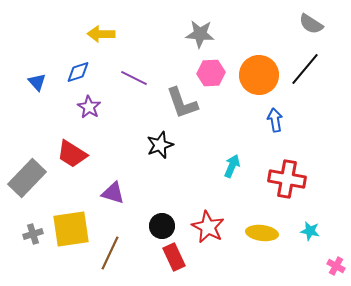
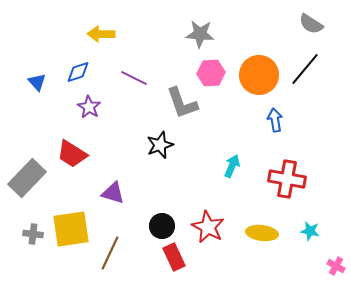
gray cross: rotated 24 degrees clockwise
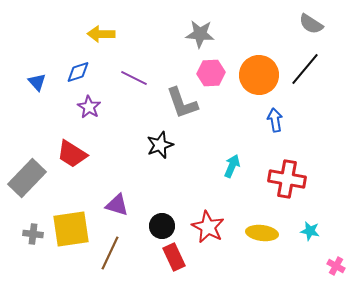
purple triangle: moved 4 px right, 12 px down
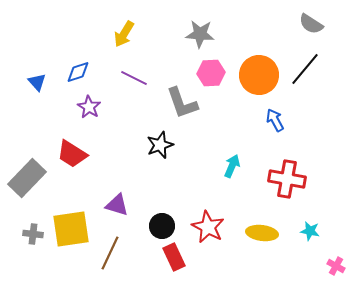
yellow arrow: moved 23 px right; rotated 60 degrees counterclockwise
blue arrow: rotated 20 degrees counterclockwise
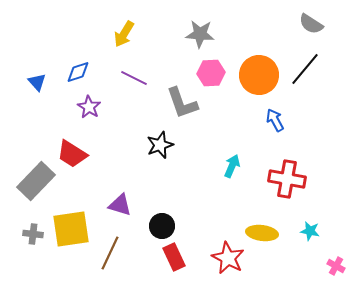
gray rectangle: moved 9 px right, 3 px down
purple triangle: moved 3 px right
red star: moved 20 px right, 31 px down
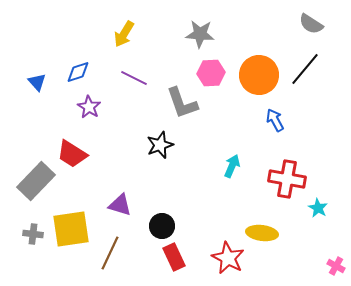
cyan star: moved 8 px right, 23 px up; rotated 18 degrees clockwise
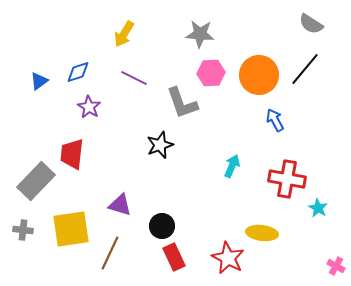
blue triangle: moved 2 px right, 1 px up; rotated 36 degrees clockwise
red trapezoid: rotated 64 degrees clockwise
gray cross: moved 10 px left, 4 px up
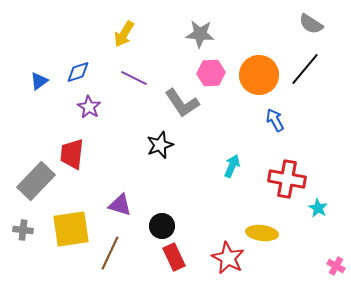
gray L-shape: rotated 15 degrees counterclockwise
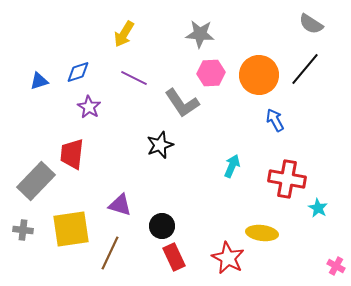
blue triangle: rotated 18 degrees clockwise
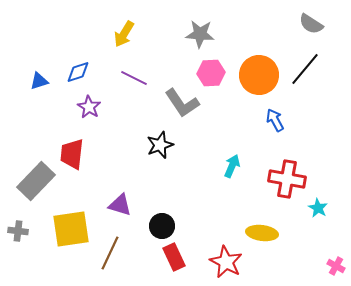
gray cross: moved 5 px left, 1 px down
red star: moved 2 px left, 4 px down
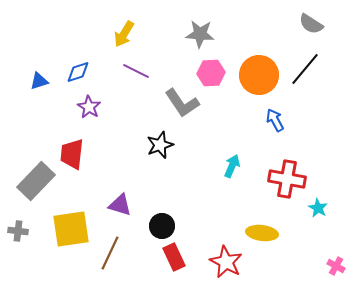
purple line: moved 2 px right, 7 px up
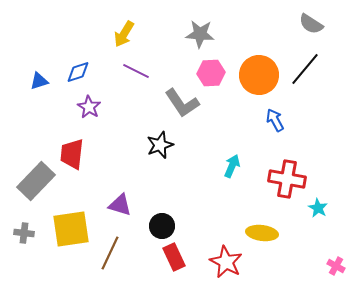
gray cross: moved 6 px right, 2 px down
